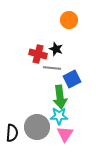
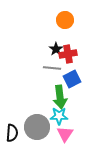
orange circle: moved 4 px left
black star: rotated 16 degrees clockwise
red cross: moved 30 px right; rotated 24 degrees counterclockwise
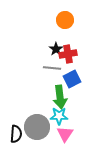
black semicircle: moved 4 px right, 1 px down
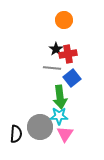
orange circle: moved 1 px left
blue square: moved 1 px up; rotated 12 degrees counterclockwise
gray circle: moved 3 px right
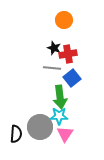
black star: moved 2 px left, 1 px up; rotated 16 degrees counterclockwise
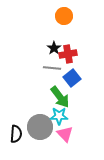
orange circle: moved 4 px up
black star: rotated 16 degrees clockwise
green arrow: rotated 30 degrees counterclockwise
pink triangle: rotated 18 degrees counterclockwise
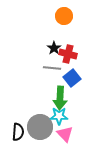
red cross: rotated 24 degrees clockwise
green arrow: moved 1 px down; rotated 40 degrees clockwise
black semicircle: moved 2 px right, 2 px up
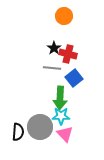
blue square: moved 2 px right
cyan star: moved 2 px right
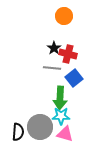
pink triangle: rotated 30 degrees counterclockwise
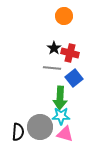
red cross: moved 2 px right, 1 px up
